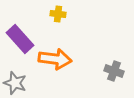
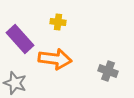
yellow cross: moved 8 px down
gray cross: moved 6 px left
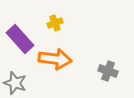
yellow cross: moved 3 px left, 1 px down; rotated 28 degrees counterclockwise
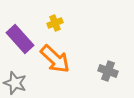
orange arrow: rotated 36 degrees clockwise
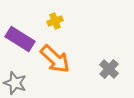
yellow cross: moved 2 px up
purple rectangle: rotated 16 degrees counterclockwise
gray cross: moved 1 px right, 2 px up; rotated 24 degrees clockwise
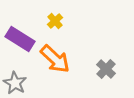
yellow cross: rotated 21 degrees counterclockwise
gray cross: moved 3 px left
gray star: rotated 10 degrees clockwise
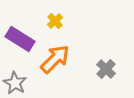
orange arrow: rotated 88 degrees counterclockwise
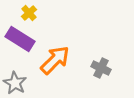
yellow cross: moved 26 px left, 8 px up
orange arrow: moved 1 px down
gray cross: moved 5 px left, 1 px up; rotated 18 degrees counterclockwise
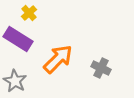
purple rectangle: moved 2 px left
orange arrow: moved 3 px right, 1 px up
gray star: moved 2 px up
